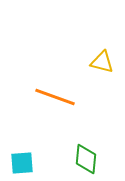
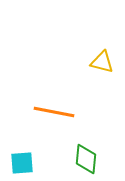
orange line: moved 1 px left, 15 px down; rotated 9 degrees counterclockwise
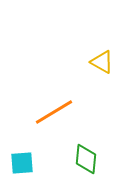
yellow triangle: rotated 15 degrees clockwise
orange line: rotated 42 degrees counterclockwise
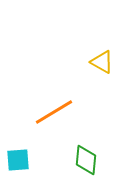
green diamond: moved 1 px down
cyan square: moved 4 px left, 3 px up
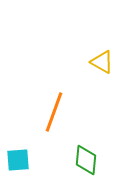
orange line: rotated 39 degrees counterclockwise
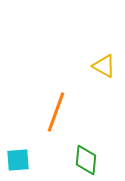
yellow triangle: moved 2 px right, 4 px down
orange line: moved 2 px right
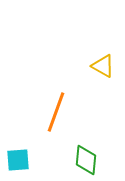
yellow triangle: moved 1 px left
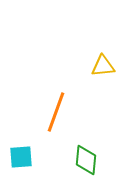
yellow triangle: rotated 35 degrees counterclockwise
cyan square: moved 3 px right, 3 px up
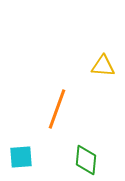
yellow triangle: rotated 10 degrees clockwise
orange line: moved 1 px right, 3 px up
